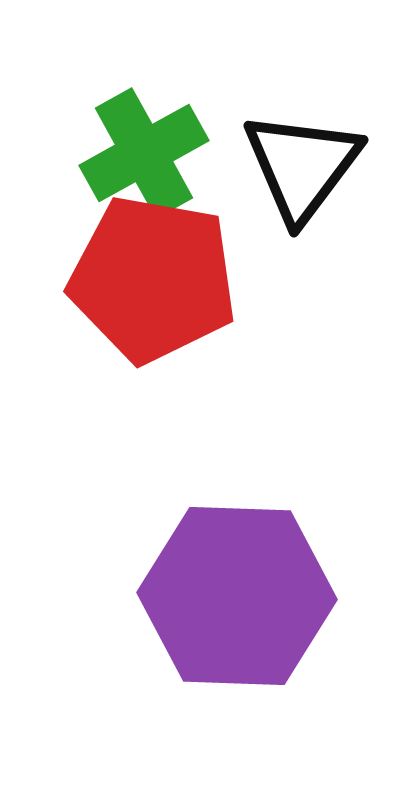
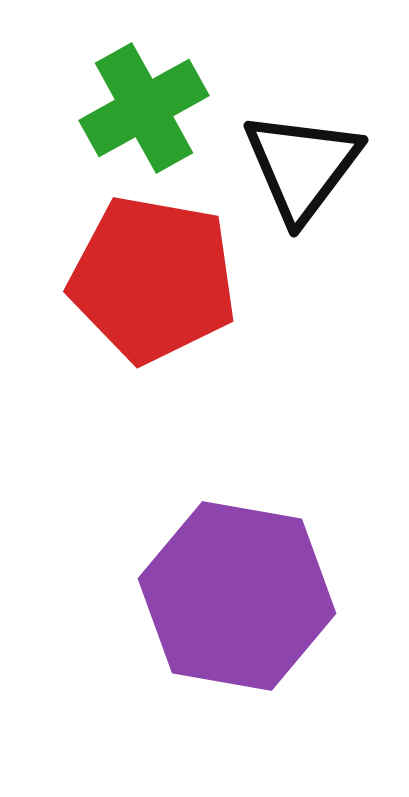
green cross: moved 45 px up
purple hexagon: rotated 8 degrees clockwise
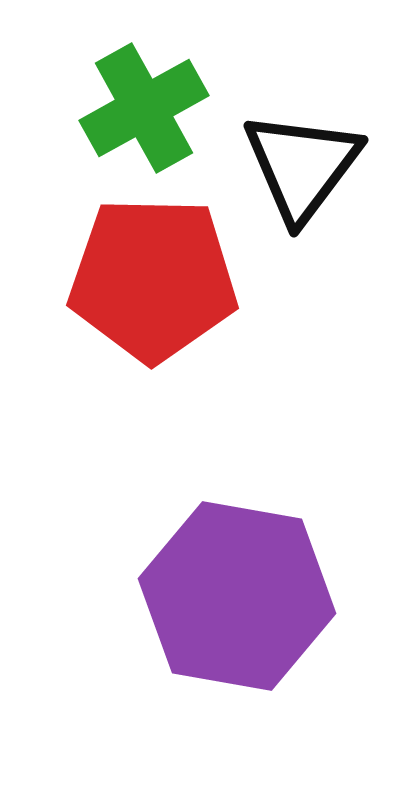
red pentagon: rotated 9 degrees counterclockwise
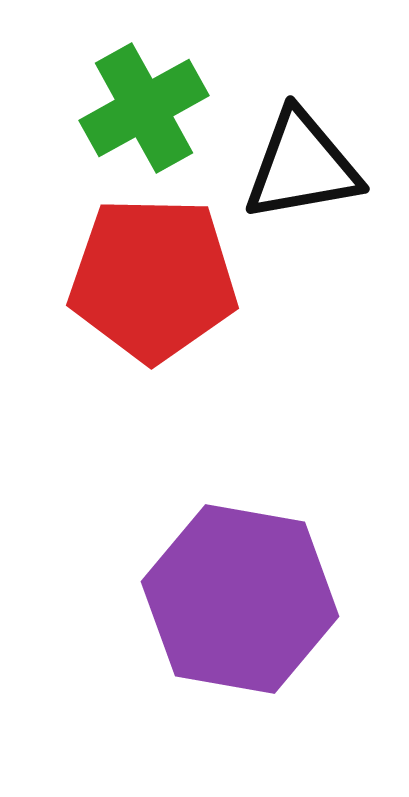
black triangle: rotated 43 degrees clockwise
purple hexagon: moved 3 px right, 3 px down
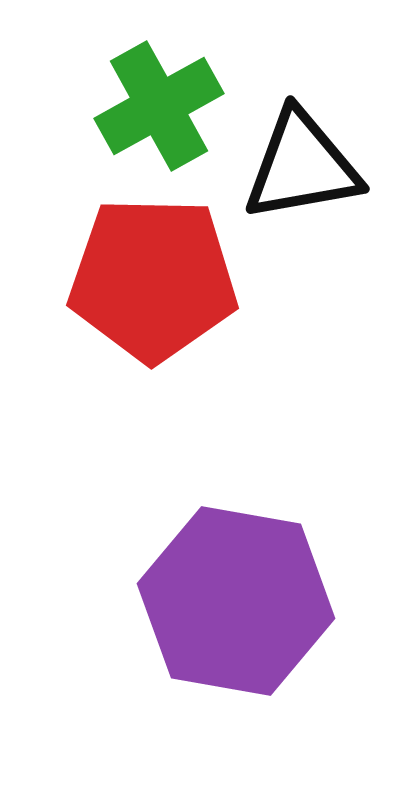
green cross: moved 15 px right, 2 px up
purple hexagon: moved 4 px left, 2 px down
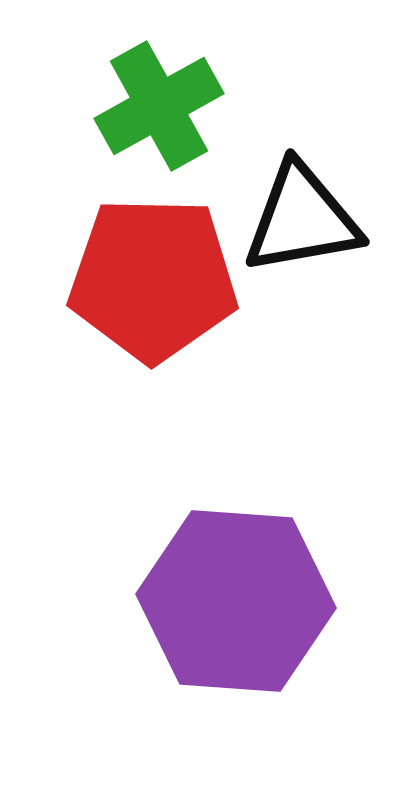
black triangle: moved 53 px down
purple hexagon: rotated 6 degrees counterclockwise
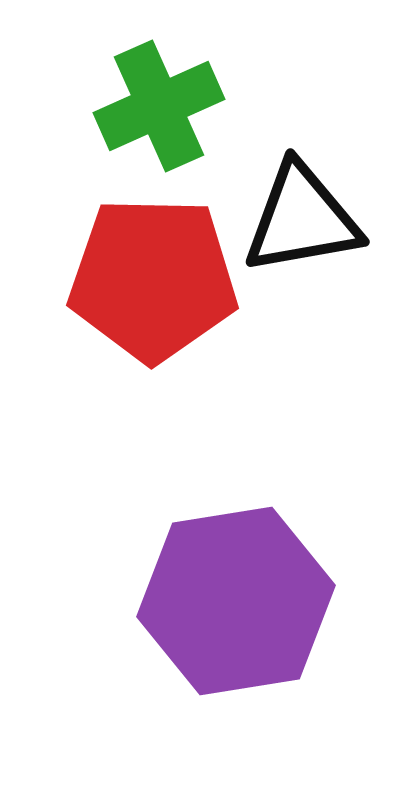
green cross: rotated 5 degrees clockwise
purple hexagon: rotated 13 degrees counterclockwise
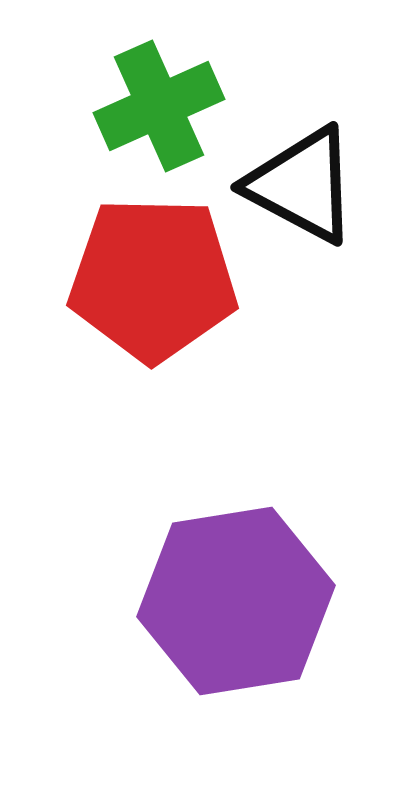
black triangle: moved 34 px up; rotated 38 degrees clockwise
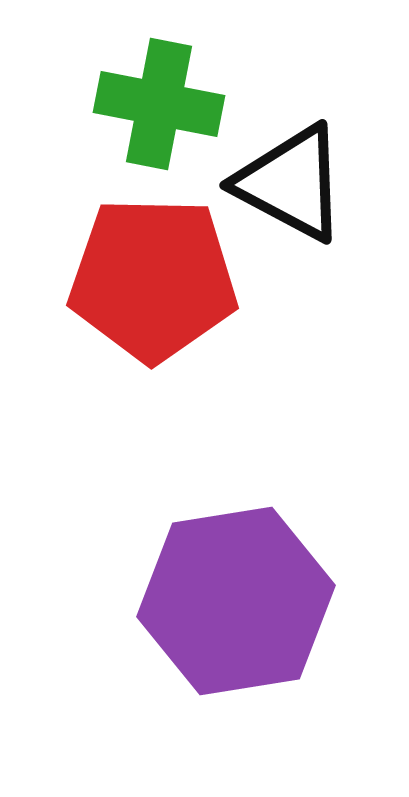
green cross: moved 2 px up; rotated 35 degrees clockwise
black triangle: moved 11 px left, 2 px up
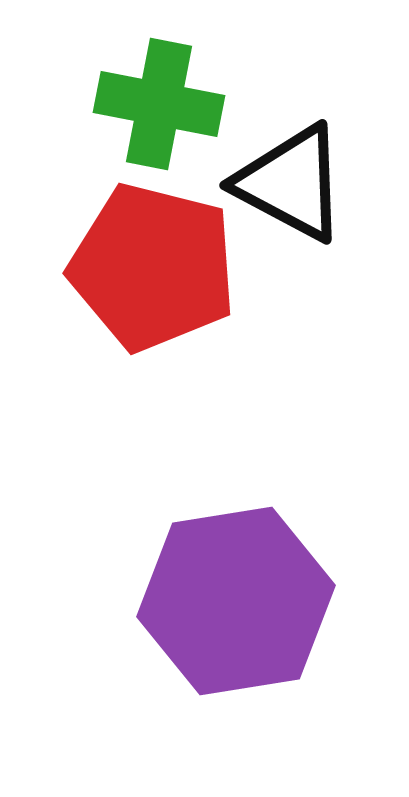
red pentagon: moved 12 px up; rotated 13 degrees clockwise
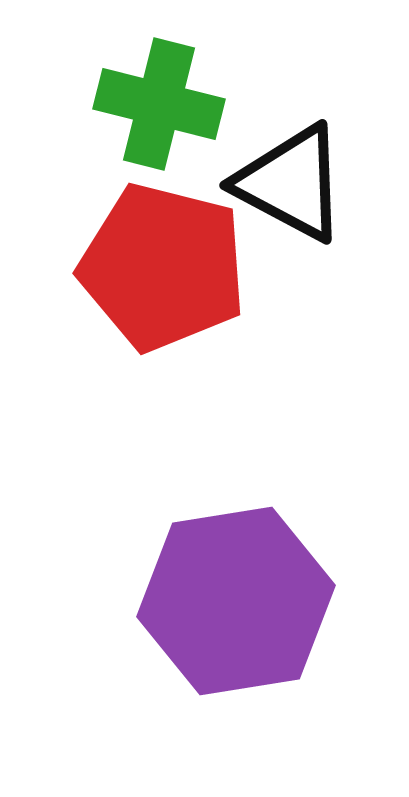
green cross: rotated 3 degrees clockwise
red pentagon: moved 10 px right
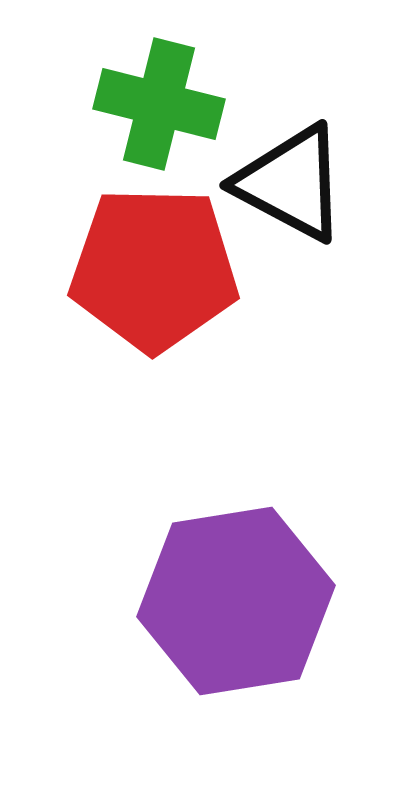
red pentagon: moved 9 px left, 2 px down; rotated 13 degrees counterclockwise
